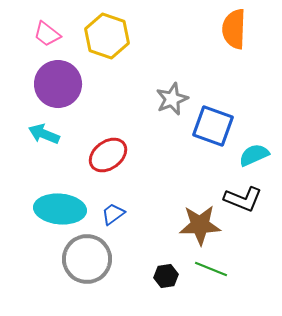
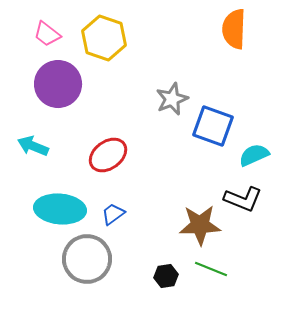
yellow hexagon: moved 3 px left, 2 px down
cyan arrow: moved 11 px left, 12 px down
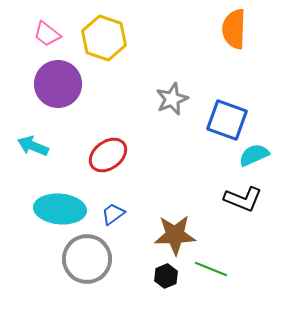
blue square: moved 14 px right, 6 px up
brown star: moved 25 px left, 10 px down
black hexagon: rotated 15 degrees counterclockwise
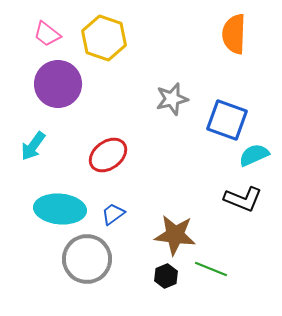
orange semicircle: moved 5 px down
gray star: rotated 8 degrees clockwise
cyan arrow: rotated 76 degrees counterclockwise
brown star: rotated 9 degrees clockwise
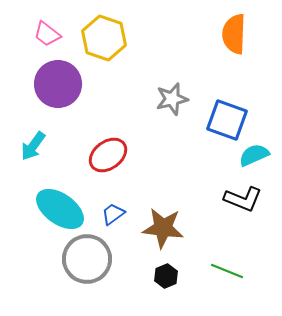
cyan ellipse: rotated 30 degrees clockwise
brown star: moved 12 px left, 7 px up
green line: moved 16 px right, 2 px down
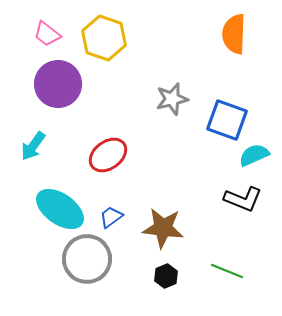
blue trapezoid: moved 2 px left, 3 px down
